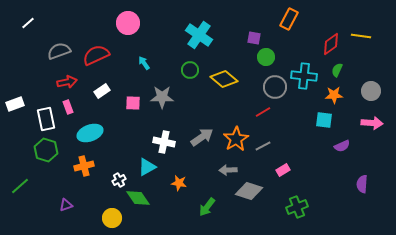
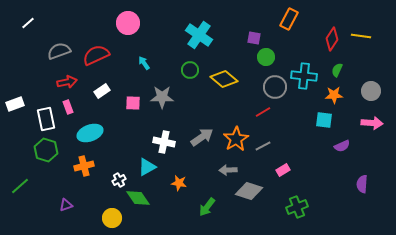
red diamond at (331, 44): moved 1 px right, 5 px up; rotated 20 degrees counterclockwise
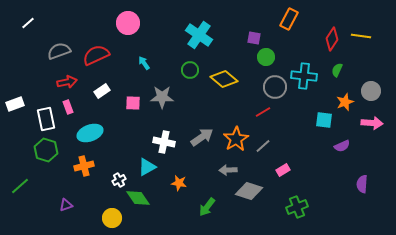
orange star at (334, 95): moved 11 px right, 7 px down; rotated 18 degrees counterclockwise
gray line at (263, 146): rotated 14 degrees counterclockwise
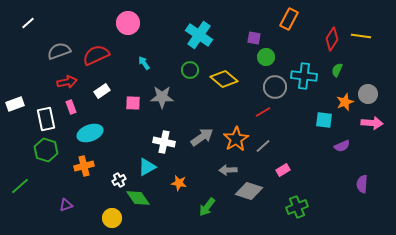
gray circle at (371, 91): moved 3 px left, 3 px down
pink rectangle at (68, 107): moved 3 px right
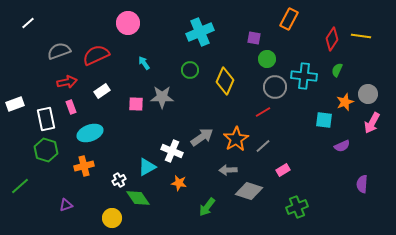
cyan cross at (199, 35): moved 1 px right, 3 px up; rotated 32 degrees clockwise
green circle at (266, 57): moved 1 px right, 2 px down
yellow diamond at (224, 79): moved 1 px right, 2 px down; rotated 72 degrees clockwise
pink square at (133, 103): moved 3 px right, 1 px down
pink arrow at (372, 123): rotated 115 degrees clockwise
white cross at (164, 142): moved 8 px right, 9 px down; rotated 10 degrees clockwise
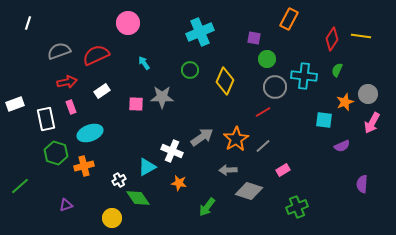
white line at (28, 23): rotated 32 degrees counterclockwise
green hexagon at (46, 150): moved 10 px right, 3 px down
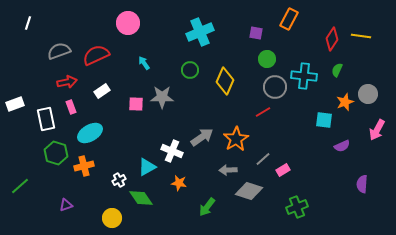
purple square at (254, 38): moved 2 px right, 5 px up
pink arrow at (372, 123): moved 5 px right, 7 px down
cyan ellipse at (90, 133): rotated 10 degrees counterclockwise
gray line at (263, 146): moved 13 px down
green diamond at (138, 198): moved 3 px right
